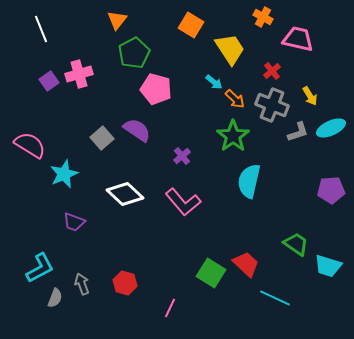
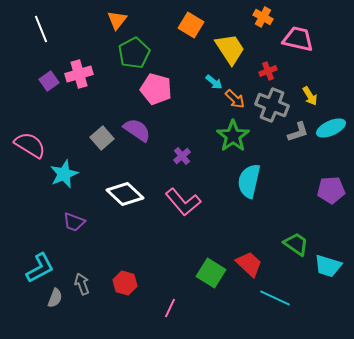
red cross: moved 4 px left; rotated 18 degrees clockwise
red trapezoid: moved 3 px right
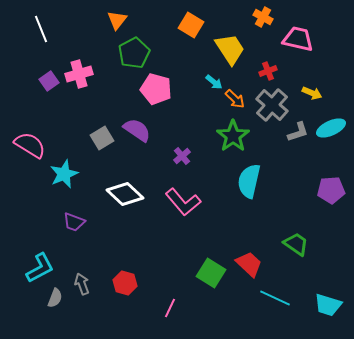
yellow arrow: moved 2 px right, 3 px up; rotated 36 degrees counterclockwise
gray cross: rotated 20 degrees clockwise
gray square: rotated 10 degrees clockwise
cyan trapezoid: moved 39 px down
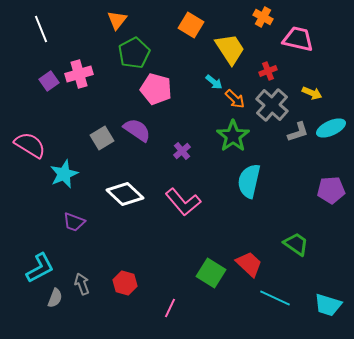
purple cross: moved 5 px up
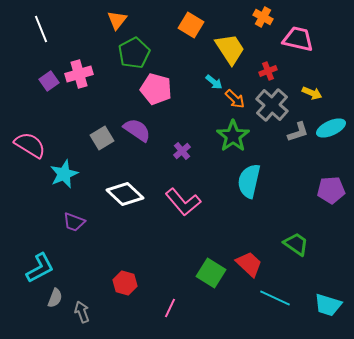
gray arrow: moved 28 px down
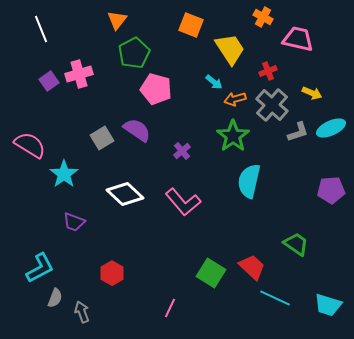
orange square: rotated 10 degrees counterclockwise
orange arrow: rotated 120 degrees clockwise
cyan star: rotated 12 degrees counterclockwise
red trapezoid: moved 3 px right, 3 px down
red hexagon: moved 13 px left, 10 px up; rotated 15 degrees clockwise
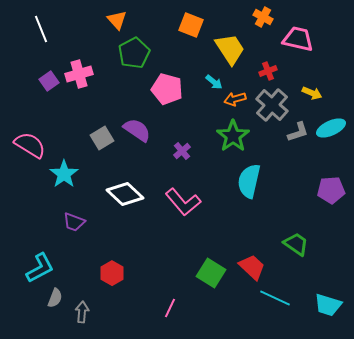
orange triangle: rotated 20 degrees counterclockwise
pink pentagon: moved 11 px right
gray arrow: rotated 25 degrees clockwise
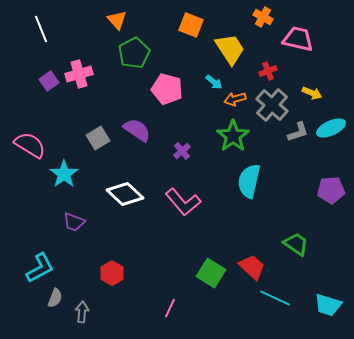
gray square: moved 4 px left
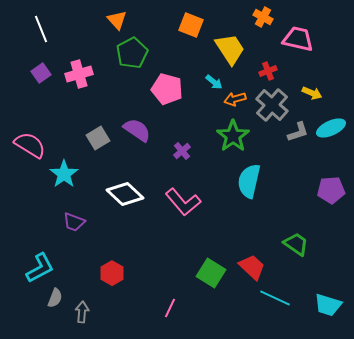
green pentagon: moved 2 px left
purple square: moved 8 px left, 8 px up
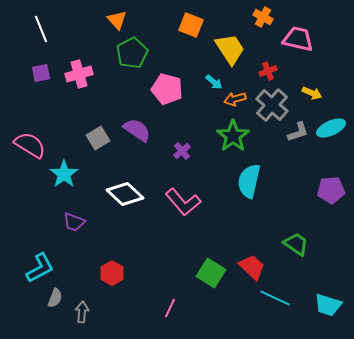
purple square: rotated 24 degrees clockwise
